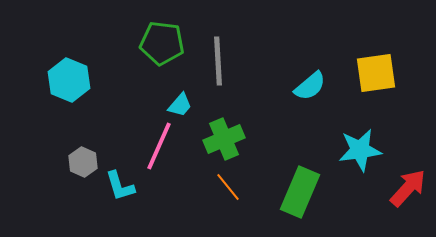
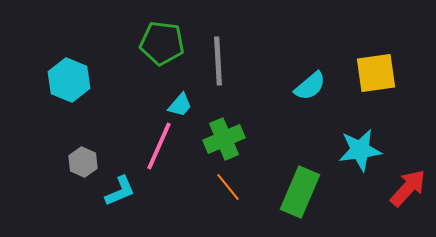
cyan L-shape: moved 5 px down; rotated 96 degrees counterclockwise
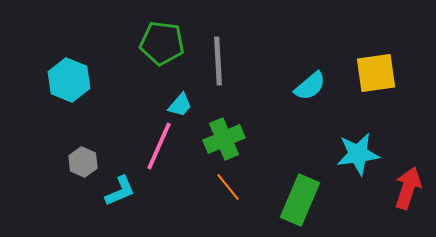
cyan star: moved 2 px left, 4 px down
red arrow: rotated 24 degrees counterclockwise
green rectangle: moved 8 px down
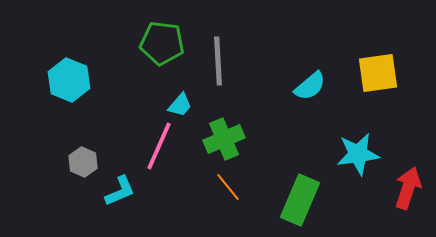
yellow square: moved 2 px right
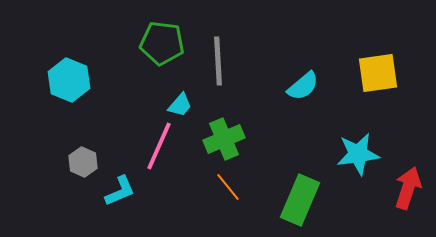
cyan semicircle: moved 7 px left
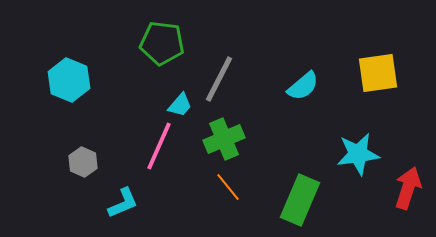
gray line: moved 1 px right, 18 px down; rotated 30 degrees clockwise
cyan L-shape: moved 3 px right, 12 px down
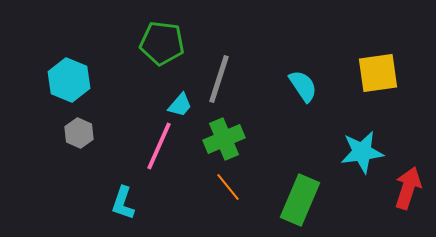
gray line: rotated 9 degrees counterclockwise
cyan semicircle: rotated 84 degrees counterclockwise
cyan star: moved 4 px right, 2 px up
gray hexagon: moved 4 px left, 29 px up
cyan L-shape: rotated 132 degrees clockwise
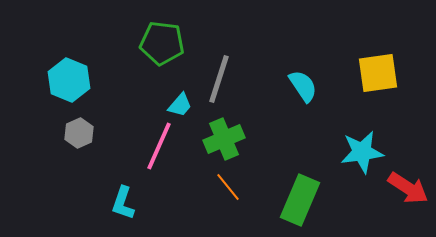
gray hexagon: rotated 12 degrees clockwise
red arrow: rotated 105 degrees clockwise
